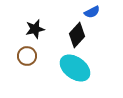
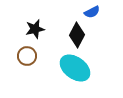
black diamond: rotated 15 degrees counterclockwise
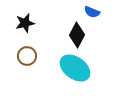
blue semicircle: rotated 49 degrees clockwise
black star: moved 10 px left, 6 px up
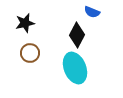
brown circle: moved 3 px right, 3 px up
cyan ellipse: rotated 32 degrees clockwise
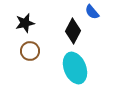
blue semicircle: rotated 28 degrees clockwise
black diamond: moved 4 px left, 4 px up
brown circle: moved 2 px up
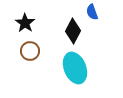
blue semicircle: rotated 21 degrees clockwise
black star: rotated 24 degrees counterclockwise
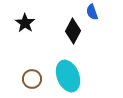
brown circle: moved 2 px right, 28 px down
cyan ellipse: moved 7 px left, 8 px down
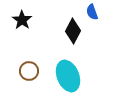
black star: moved 3 px left, 3 px up
brown circle: moved 3 px left, 8 px up
